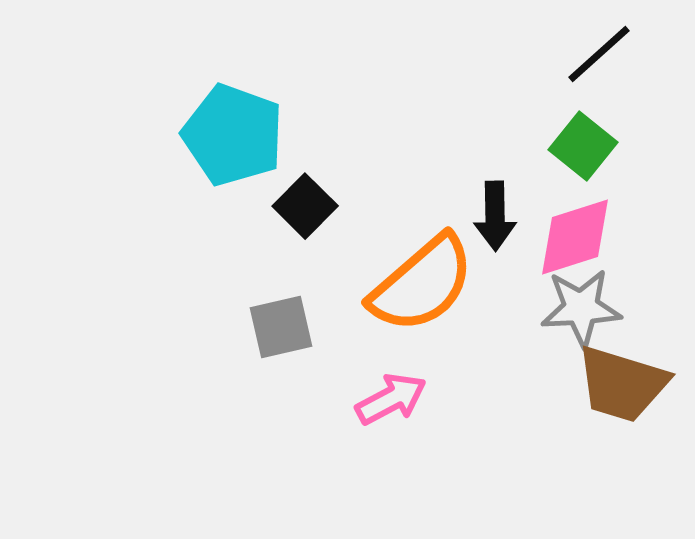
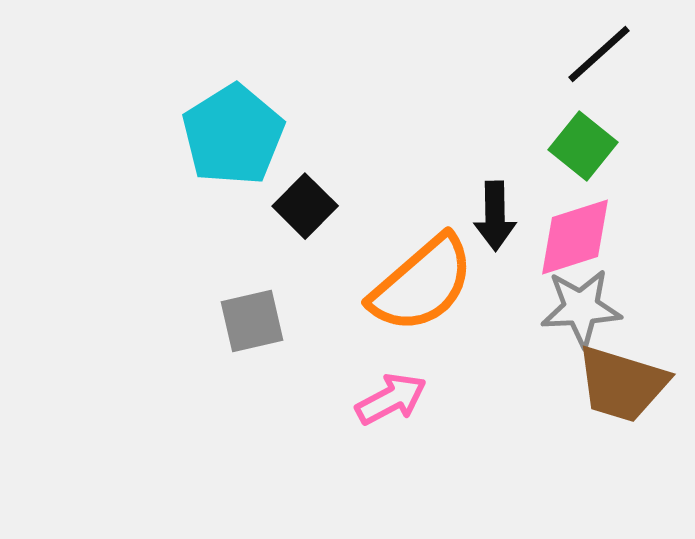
cyan pentagon: rotated 20 degrees clockwise
gray square: moved 29 px left, 6 px up
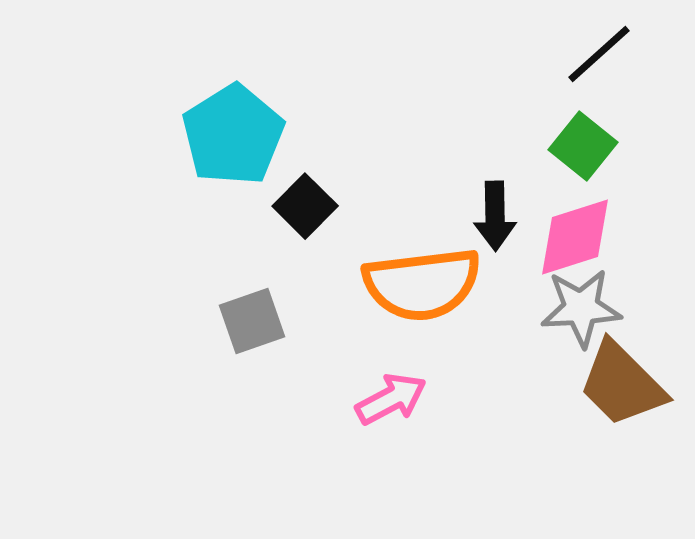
orange semicircle: rotated 34 degrees clockwise
gray square: rotated 6 degrees counterclockwise
brown trapezoid: rotated 28 degrees clockwise
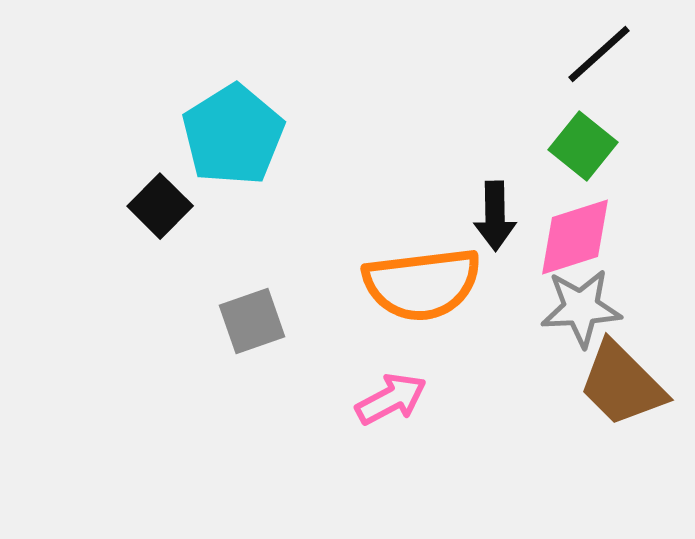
black square: moved 145 px left
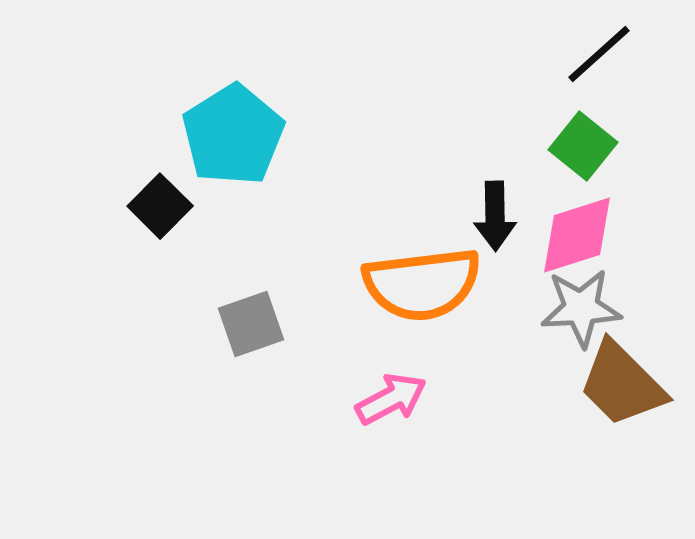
pink diamond: moved 2 px right, 2 px up
gray square: moved 1 px left, 3 px down
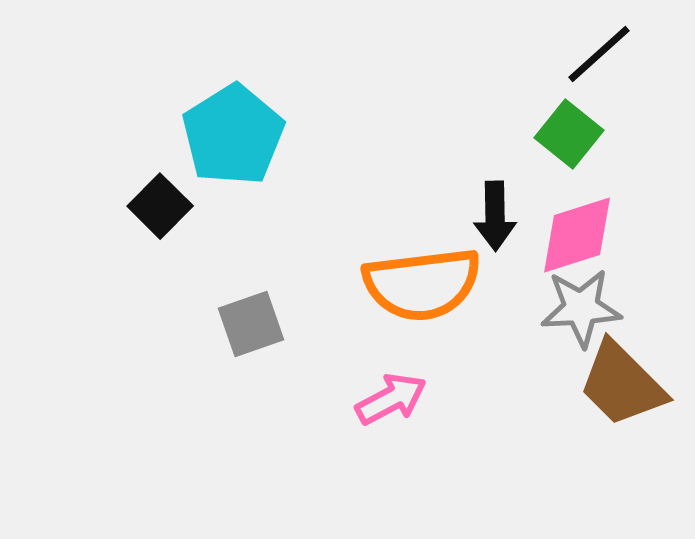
green square: moved 14 px left, 12 px up
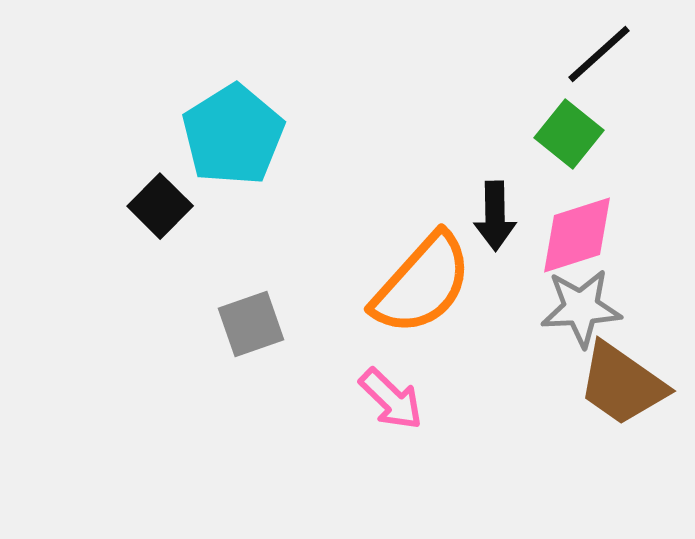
orange semicircle: rotated 41 degrees counterclockwise
brown trapezoid: rotated 10 degrees counterclockwise
pink arrow: rotated 72 degrees clockwise
